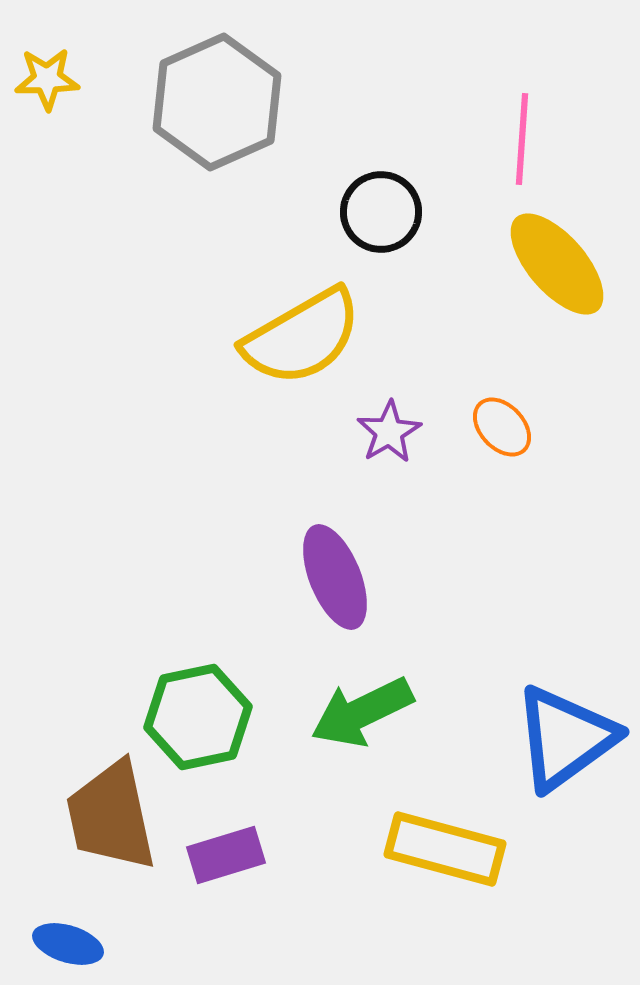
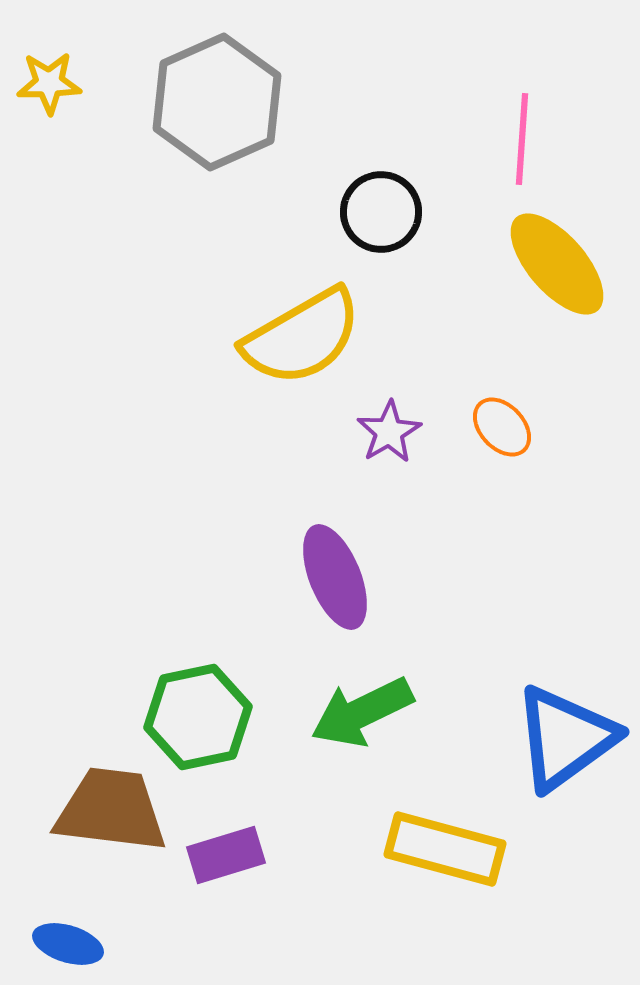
yellow star: moved 2 px right, 4 px down
brown trapezoid: moved 6 px up; rotated 109 degrees clockwise
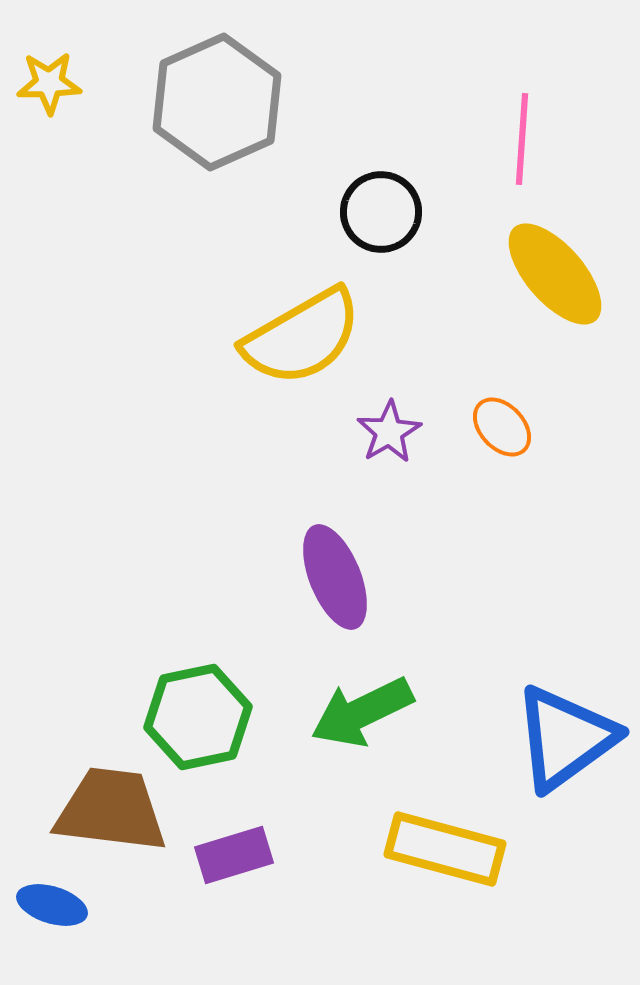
yellow ellipse: moved 2 px left, 10 px down
purple rectangle: moved 8 px right
blue ellipse: moved 16 px left, 39 px up
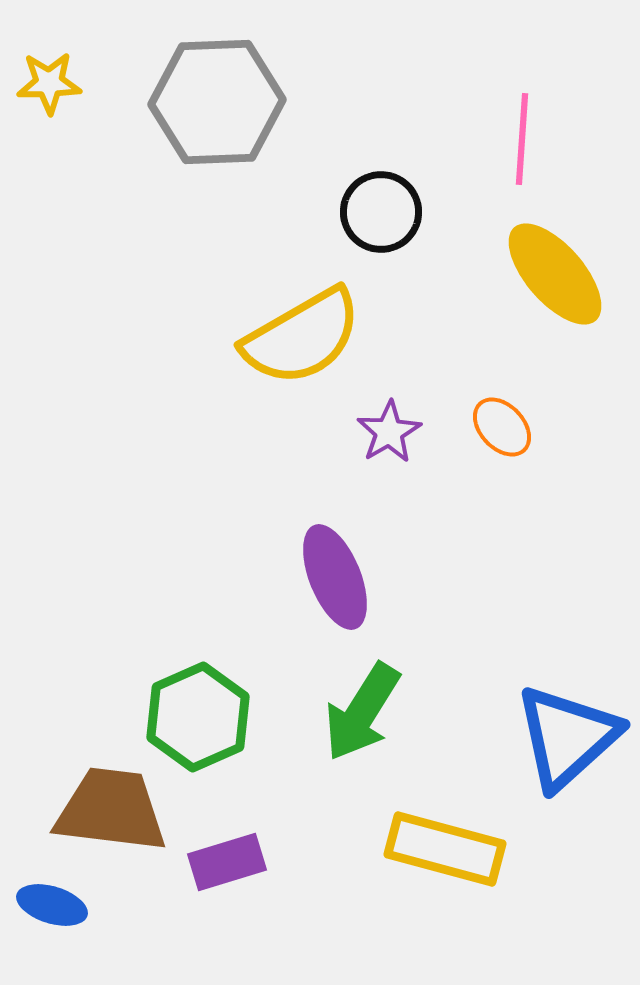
gray hexagon: rotated 22 degrees clockwise
green arrow: rotated 32 degrees counterclockwise
green hexagon: rotated 12 degrees counterclockwise
blue triangle: moved 2 px right, 1 px up; rotated 6 degrees counterclockwise
purple rectangle: moved 7 px left, 7 px down
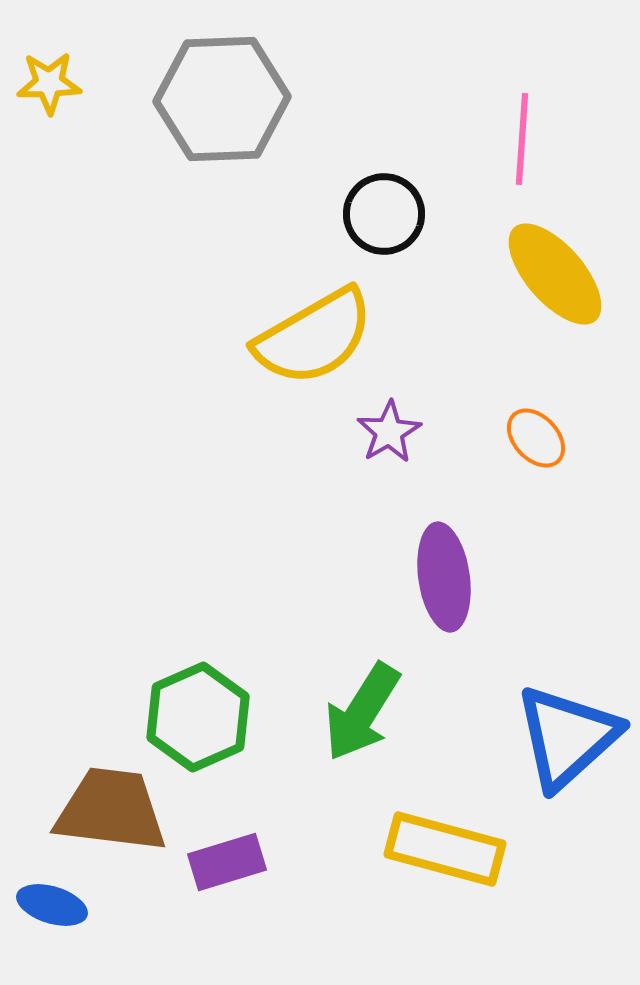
gray hexagon: moved 5 px right, 3 px up
black circle: moved 3 px right, 2 px down
yellow semicircle: moved 12 px right
orange ellipse: moved 34 px right, 11 px down
purple ellipse: moved 109 px right; rotated 14 degrees clockwise
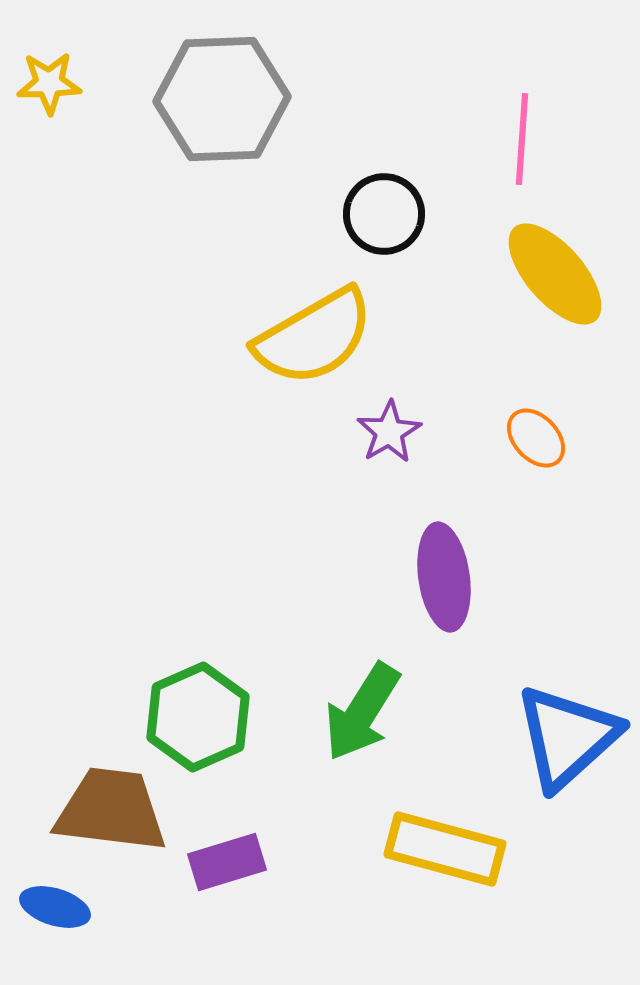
blue ellipse: moved 3 px right, 2 px down
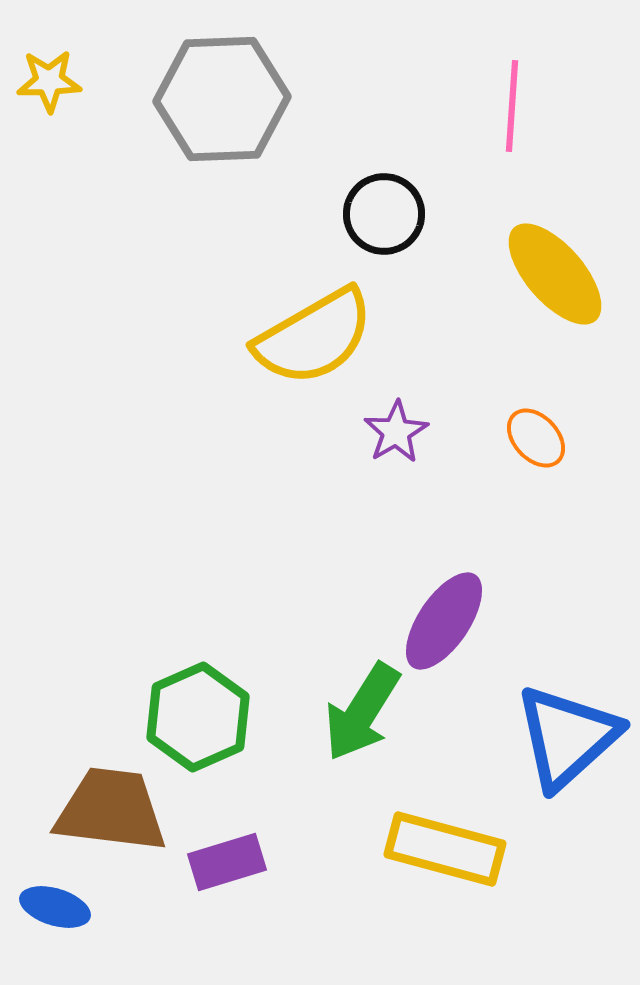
yellow star: moved 2 px up
pink line: moved 10 px left, 33 px up
purple star: moved 7 px right
purple ellipse: moved 44 px down; rotated 42 degrees clockwise
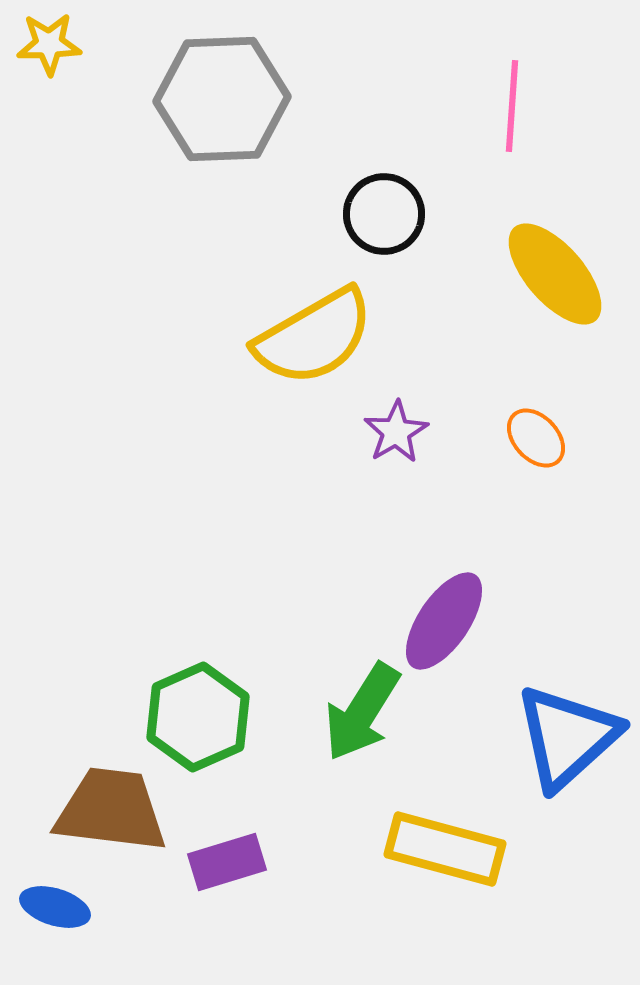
yellow star: moved 37 px up
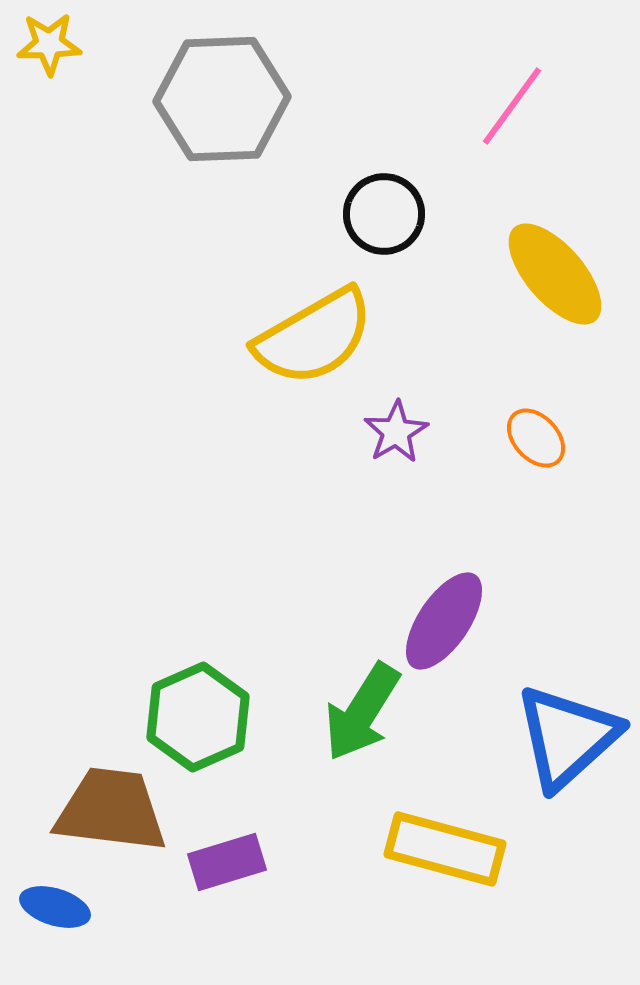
pink line: rotated 32 degrees clockwise
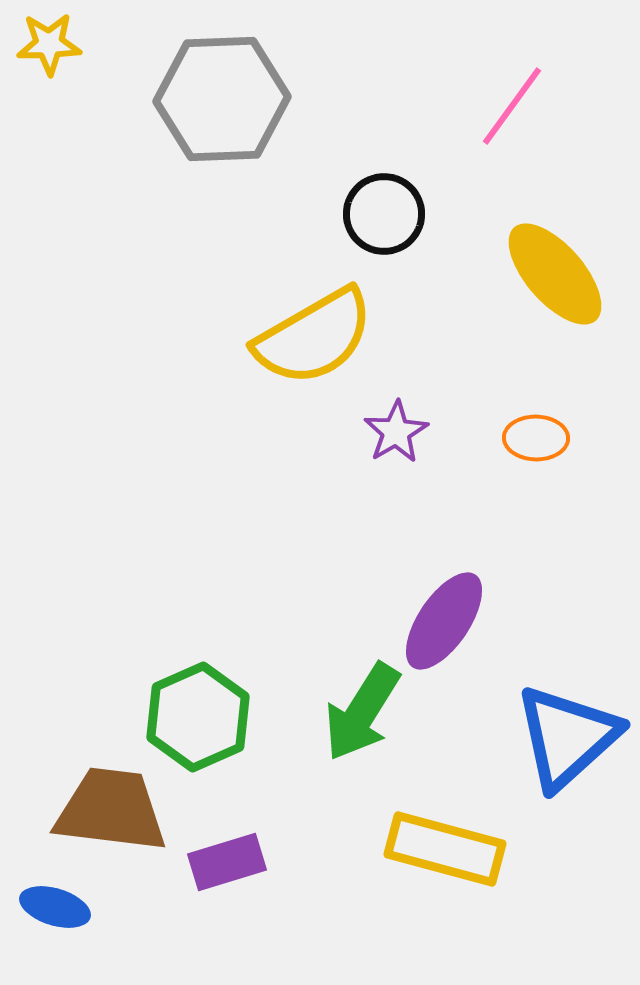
orange ellipse: rotated 46 degrees counterclockwise
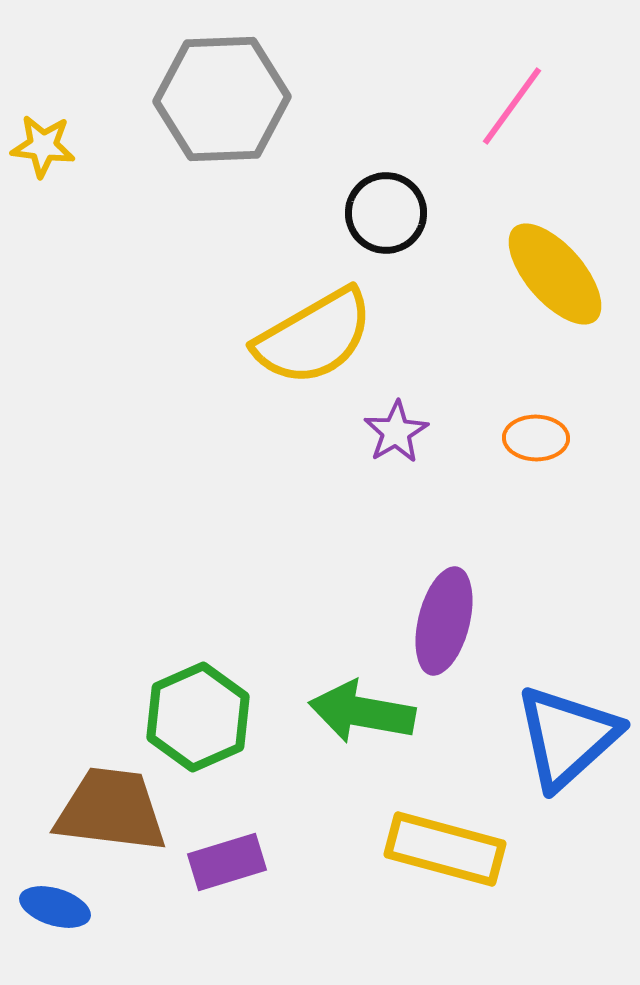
yellow star: moved 6 px left, 102 px down; rotated 8 degrees clockwise
black circle: moved 2 px right, 1 px up
purple ellipse: rotated 20 degrees counterclockwise
green arrow: rotated 68 degrees clockwise
